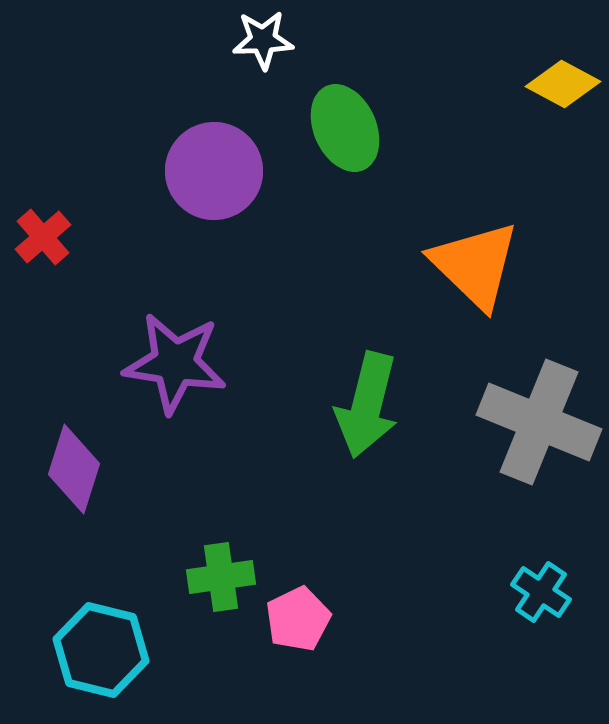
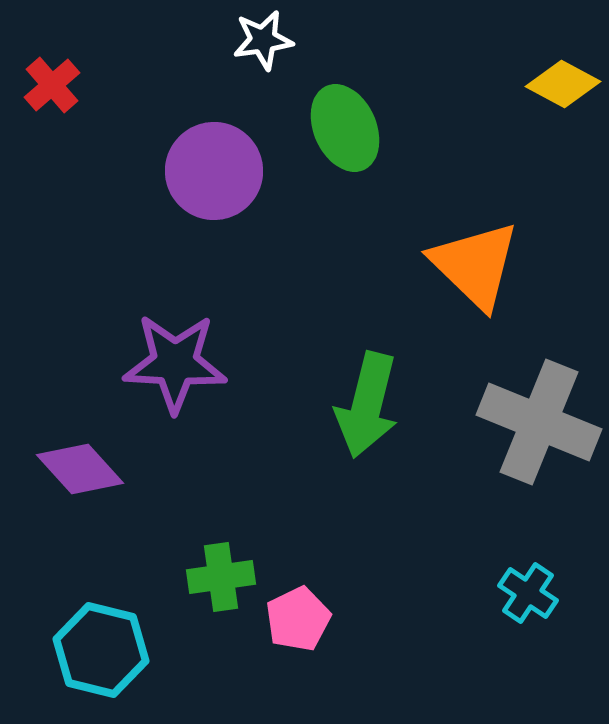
white star: rotated 6 degrees counterclockwise
red cross: moved 9 px right, 152 px up
purple star: rotated 6 degrees counterclockwise
purple diamond: moved 6 px right; rotated 60 degrees counterclockwise
cyan cross: moved 13 px left, 1 px down
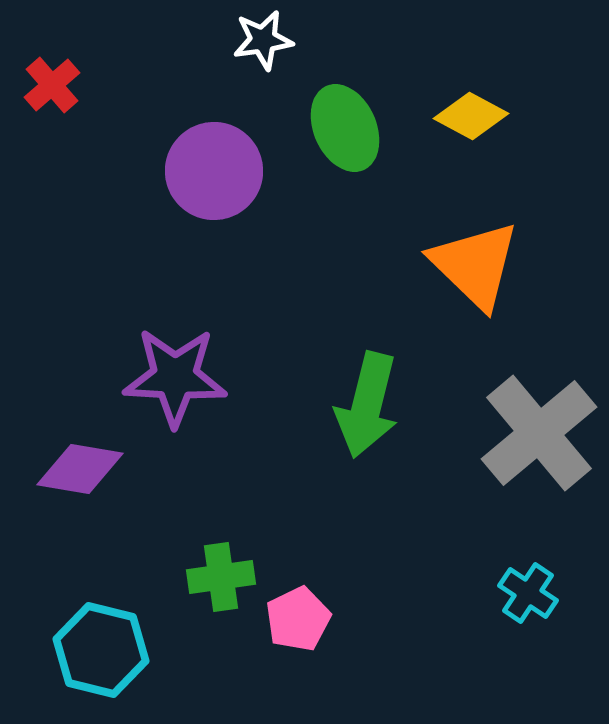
yellow diamond: moved 92 px left, 32 px down
purple star: moved 14 px down
gray cross: moved 11 px down; rotated 28 degrees clockwise
purple diamond: rotated 38 degrees counterclockwise
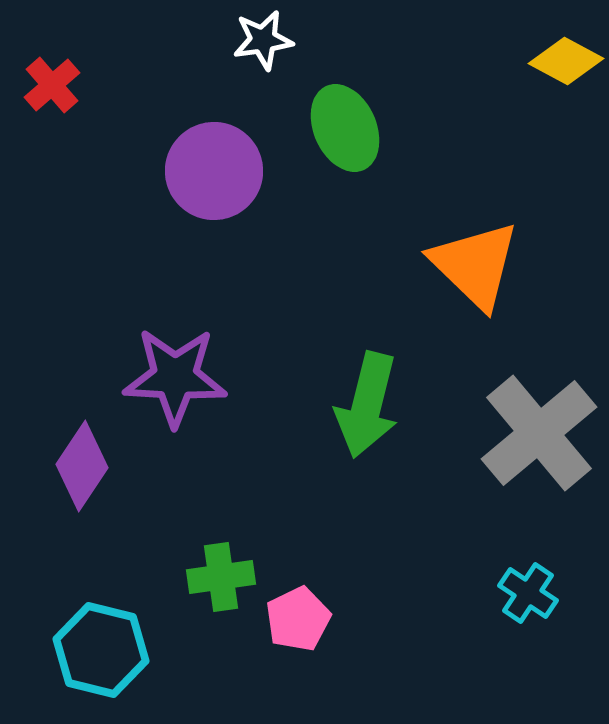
yellow diamond: moved 95 px right, 55 px up
purple diamond: moved 2 px right, 3 px up; rotated 66 degrees counterclockwise
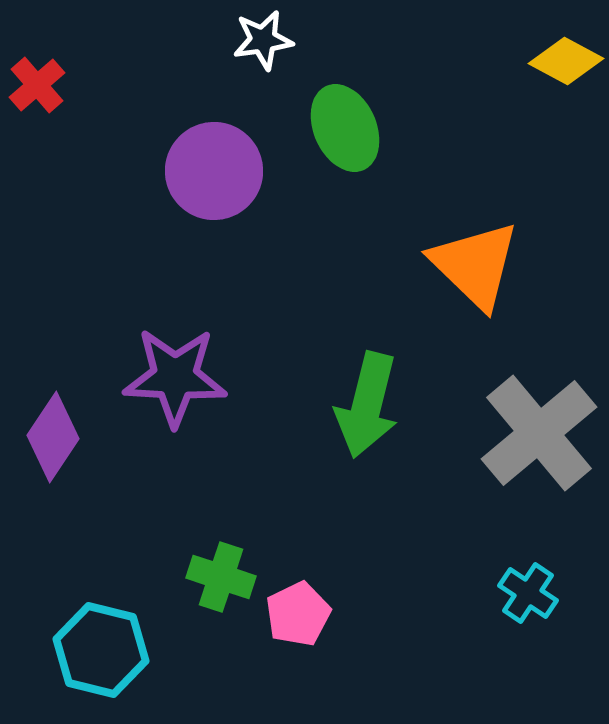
red cross: moved 15 px left
purple diamond: moved 29 px left, 29 px up
green cross: rotated 26 degrees clockwise
pink pentagon: moved 5 px up
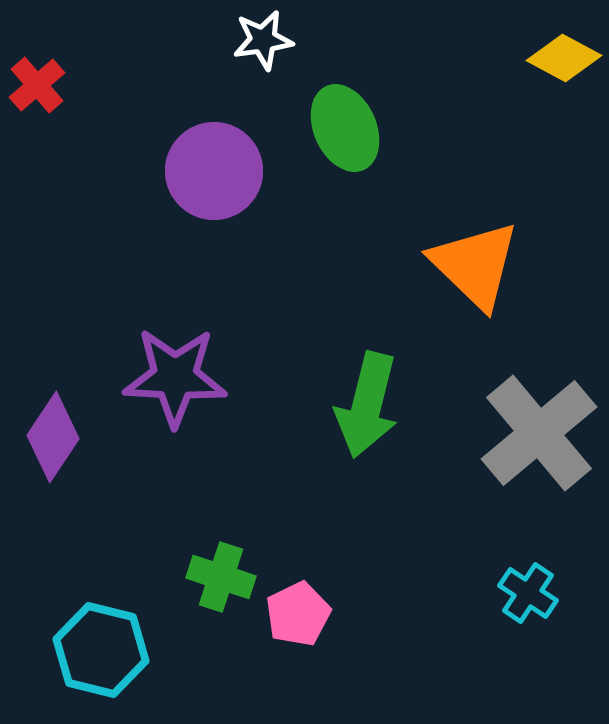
yellow diamond: moved 2 px left, 3 px up
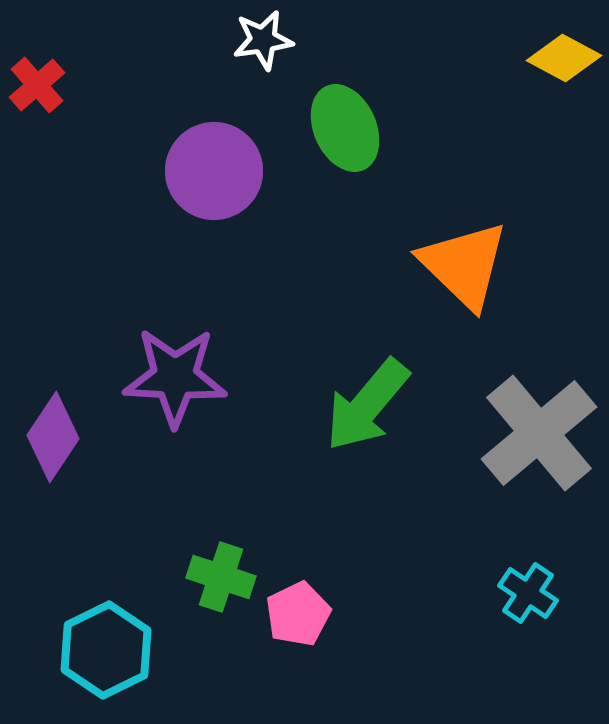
orange triangle: moved 11 px left
green arrow: rotated 26 degrees clockwise
cyan hexagon: moved 5 px right; rotated 20 degrees clockwise
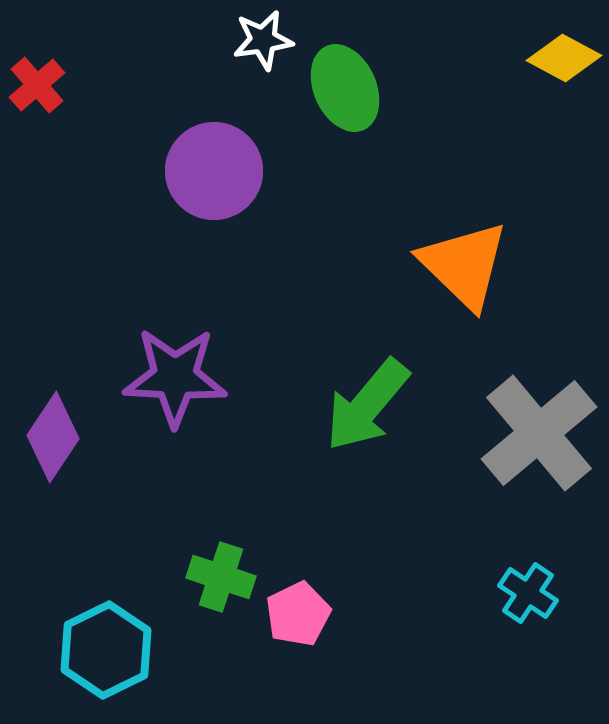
green ellipse: moved 40 px up
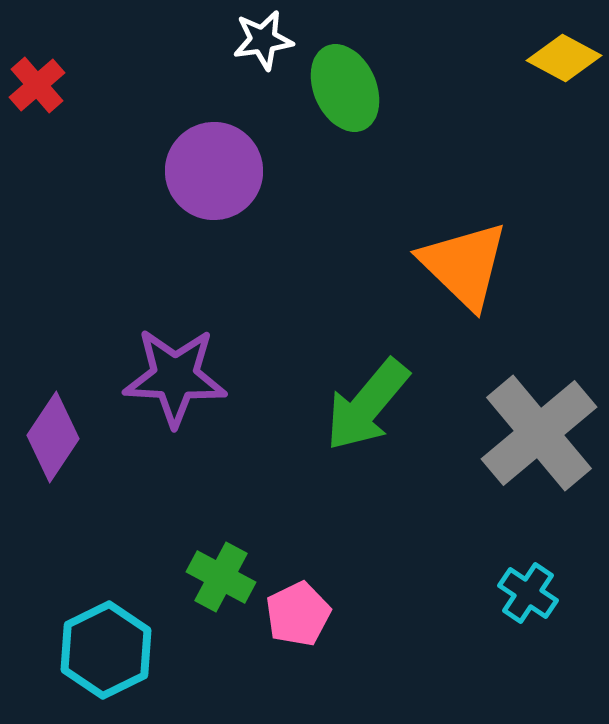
green cross: rotated 10 degrees clockwise
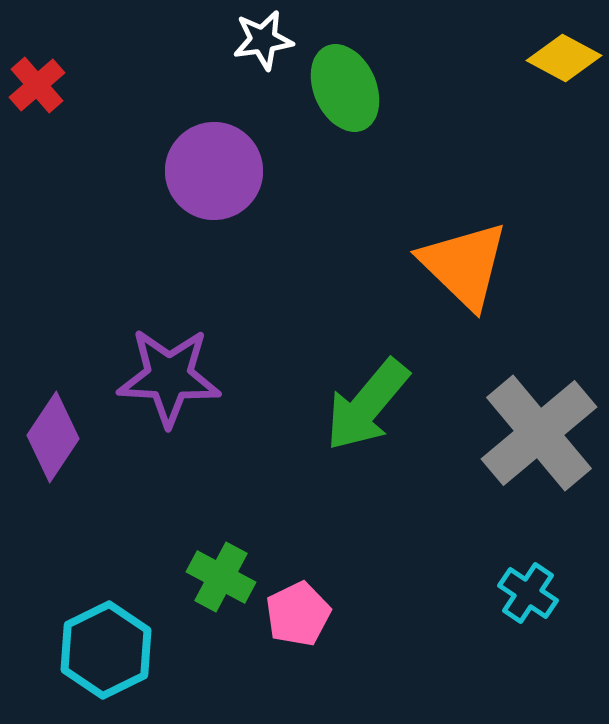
purple star: moved 6 px left
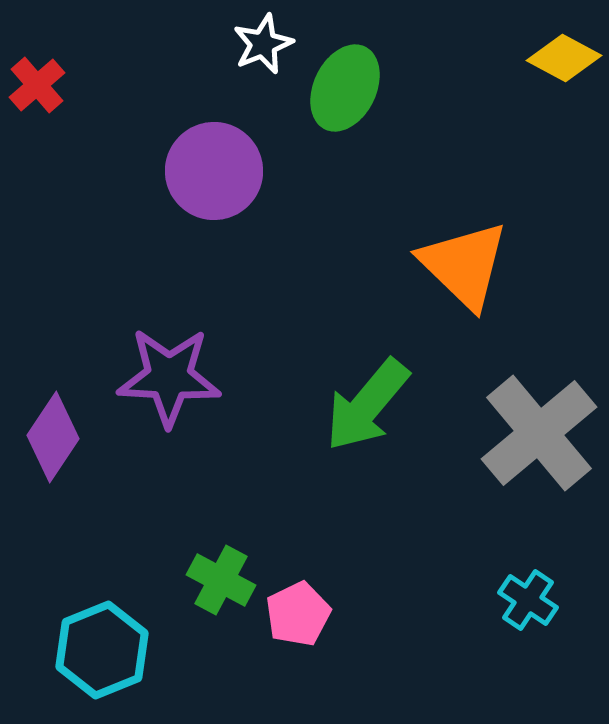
white star: moved 4 px down; rotated 14 degrees counterclockwise
green ellipse: rotated 50 degrees clockwise
green cross: moved 3 px down
cyan cross: moved 7 px down
cyan hexagon: moved 4 px left; rotated 4 degrees clockwise
